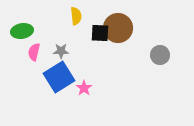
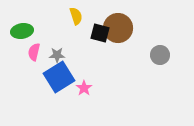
yellow semicircle: rotated 12 degrees counterclockwise
black square: rotated 12 degrees clockwise
gray star: moved 4 px left, 4 px down
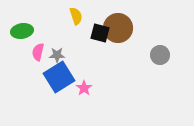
pink semicircle: moved 4 px right
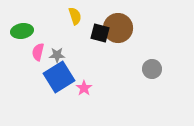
yellow semicircle: moved 1 px left
gray circle: moved 8 px left, 14 px down
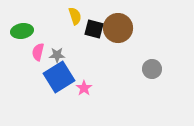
black square: moved 6 px left, 4 px up
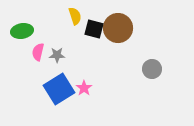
blue square: moved 12 px down
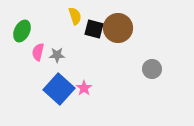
green ellipse: rotated 55 degrees counterclockwise
blue square: rotated 16 degrees counterclockwise
